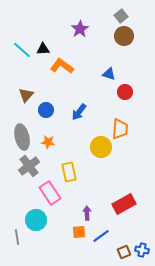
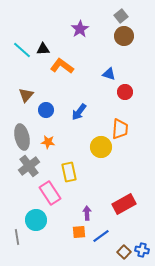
brown square: rotated 24 degrees counterclockwise
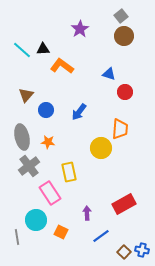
yellow circle: moved 1 px down
orange square: moved 18 px left; rotated 32 degrees clockwise
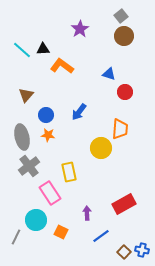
blue circle: moved 5 px down
orange star: moved 7 px up
gray line: moved 1 px left; rotated 35 degrees clockwise
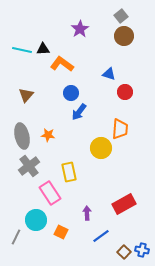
cyan line: rotated 30 degrees counterclockwise
orange L-shape: moved 2 px up
blue circle: moved 25 px right, 22 px up
gray ellipse: moved 1 px up
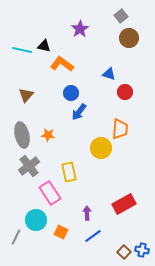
brown circle: moved 5 px right, 2 px down
black triangle: moved 1 px right, 3 px up; rotated 16 degrees clockwise
gray ellipse: moved 1 px up
blue line: moved 8 px left
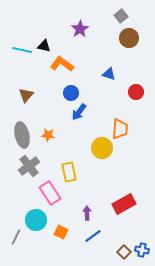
red circle: moved 11 px right
yellow circle: moved 1 px right
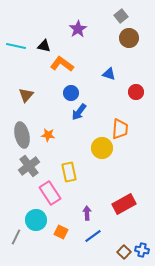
purple star: moved 2 px left
cyan line: moved 6 px left, 4 px up
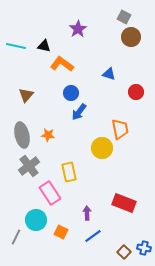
gray square: moved 3 px right, 1 px down; rotated 24 degrees counterclockwise
brown circle: moved 2 px right, 1 px up
orange trapezoid: rotated 15 degrees counterclockwise
red rectangle: moved 1 px up; rotated 50 degrees clockwise
blue cross: moved 2 px right, 2 px up
